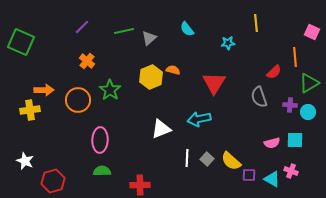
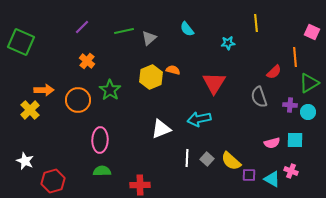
yellow cross: rotated 36 degrees counterclockwise
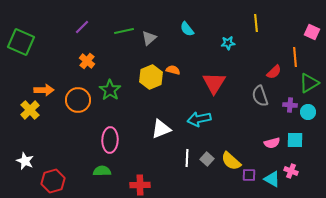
gray semicircle: moved 1 px right, 1 px up
pink ellipse: moved 10 px right
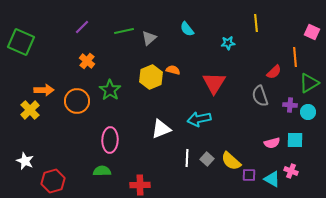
orange circle: moved 1 px left, 1 px down
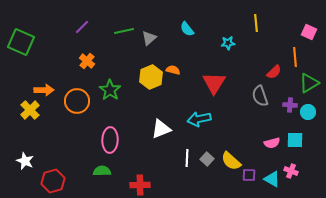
pink square: moved 3 px left
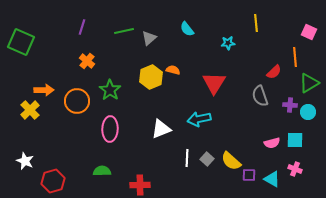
purple line: rotated 28 degrees counterclockwise
pink ellipse: moved 11 px up
pink cross: moved 4 px right, 2 px up
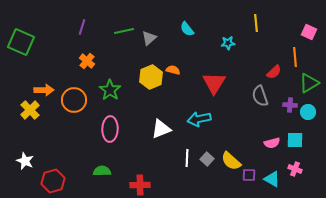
orange circle: moved 3 px left, 1 px up
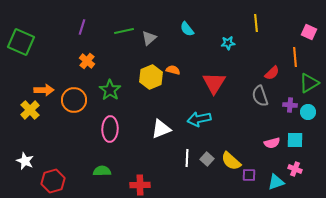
red semicircle: moved 2 px left, 1 px down
cyan triangle: moved 4 px right, 3 px down; rotated 48 degrees counterclockwise
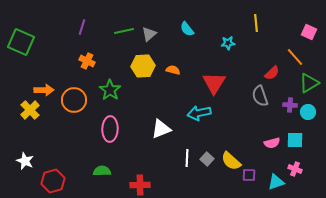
gray triangle: moved 4 px up
orange line: rotated 36 degrees counterclockwise
orange cross: rotated 14 degrees counterclockwise
yellow hexagon: moved 8 px left, 11 px up; rotated 20 degrees clockwise
cyan arrow: moved 6 px up
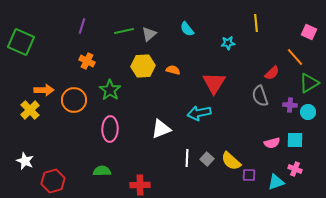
purple line: moved 1 px up
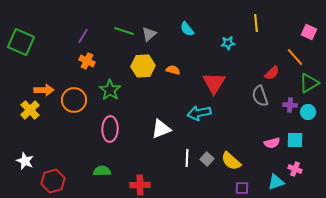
purple line: moved 1 px right, 10 px down; rotated 14 degrees clockwise
green line: rotated 30 degrees clockwise
purple square: moved 7 px left, 13 px down
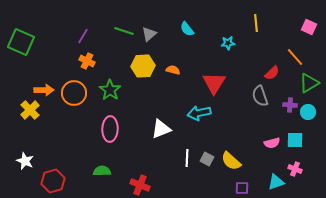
pink square: moved 5 px up
orange circle: moved 7 px up
gray square: rotated 16 degrees counterclockwise
red cross: rotated 24 degrees clockwise
